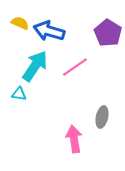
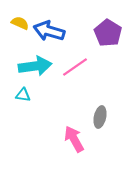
cyan arrow: rotated 48 degrees clockwise
cyan triangle: moved 4 px right, 1 px down
gray ellipse: moved 2 px left
pink arrow: rotated 20 degrees counterclockwise
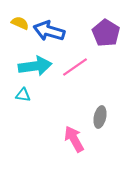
purple pentagon: moved 2 px left
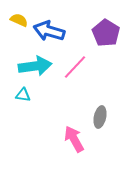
yellow semicircle: moved 1 px left, 3 px up
pink line: rotated 12 degrees counterclockwise
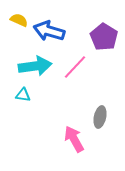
purple pentagon: moved 2 px left, 4 px down
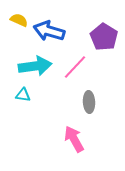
gray ellipse: moved 11 px left, 15 px up; rotated 15 degrees counterclockwise
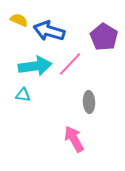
pink line: moved 5 px left, 3 px up
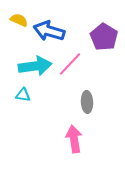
gray ellipse: moved 2 px left
pink arrow: rotated 20 degrees clockwise
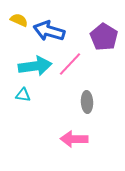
pink arrow: rotated 80 degrees counterclockwise
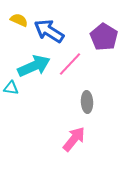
blue arrow: rotated 16 degrees clockwise
cyan arrow: moved 1 px left; rotated 16 degrees counterclockwise
cyan triangle: moved 12 px left, 7 px up
pink arrow: rotated 128 degrees clockwise
